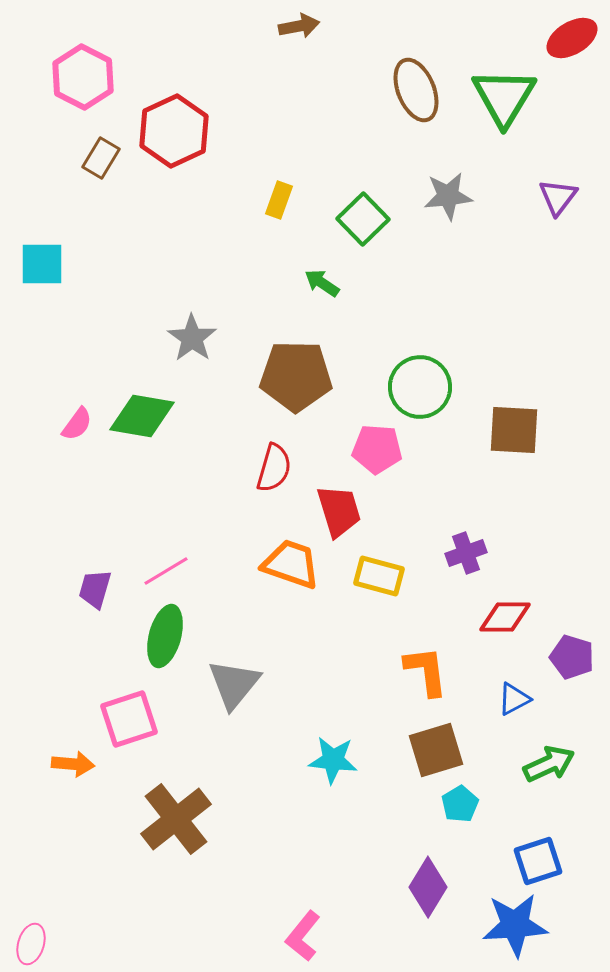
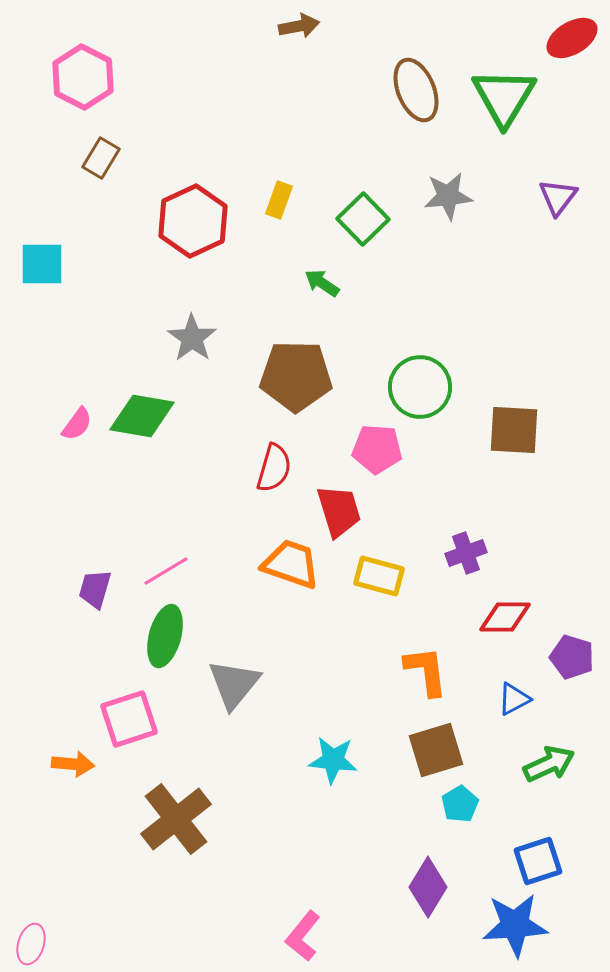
red hexagon at (174, 131): moved 19 px right, 90 px down
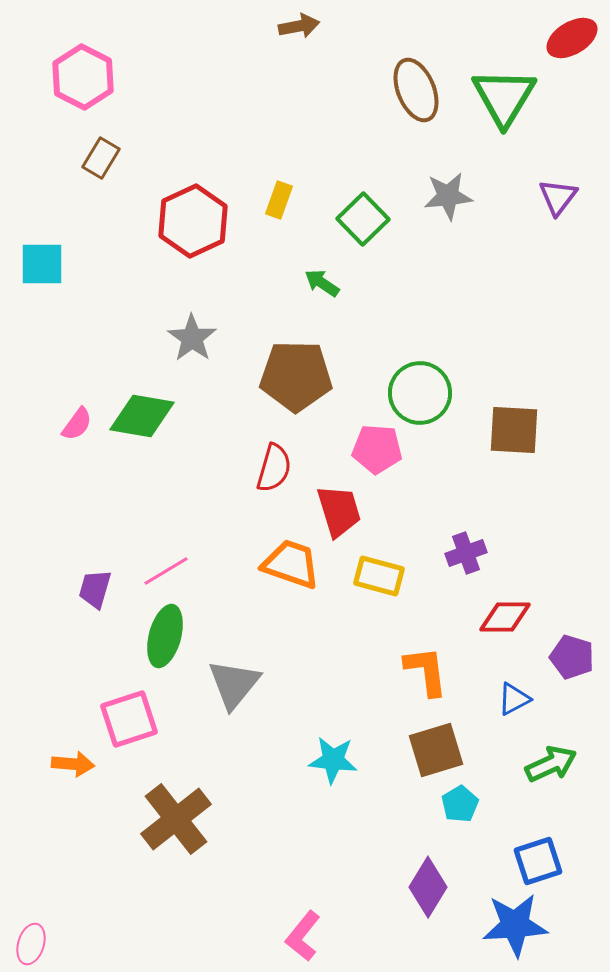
green circle at (420, 387): moved 6 px down
green arrow at (549, 764): moved 2 px right
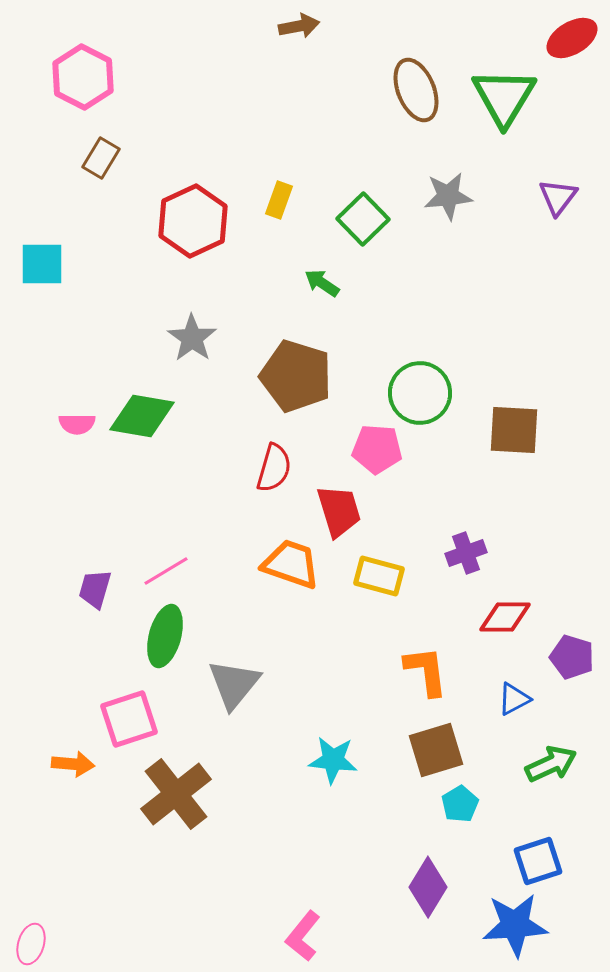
brown pentagon at (296, 376): rotated 16 degrees clockwise
pink semicircle at (77, 424): rotated 54 degrees clockwise
brown cross at (176, 819): moved 25 px up
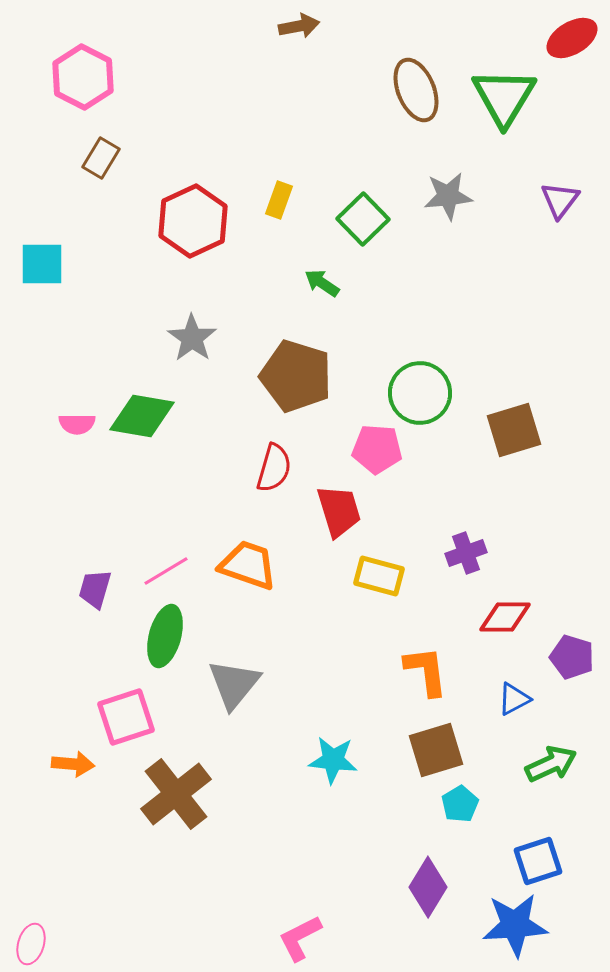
purple triangle at (558, 197): moved 2 px right, 3 px down
brown square at (514, 430): rotated 20 degrees counterclockwise
orange trapezoid at (291, 564): moved 43 px left, 1 px down
pink square at (129, 719): moved 3 px left, 2 px up
pink L-shape at (303, 936): moved 3 px left, 2 px down; rotated 24 degrees clockwise
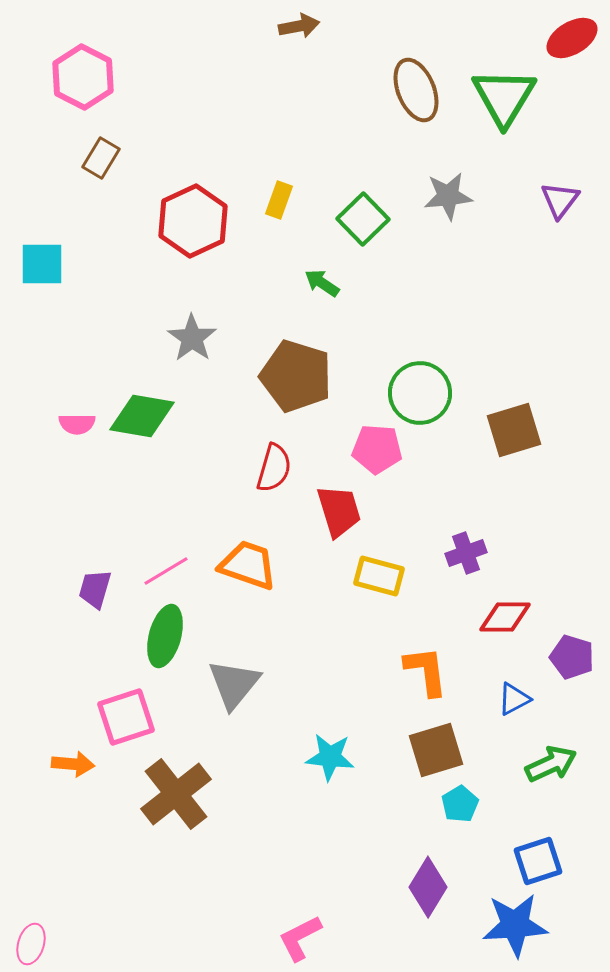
cyan star at (333, 760): moved 3 px left, 3 px up
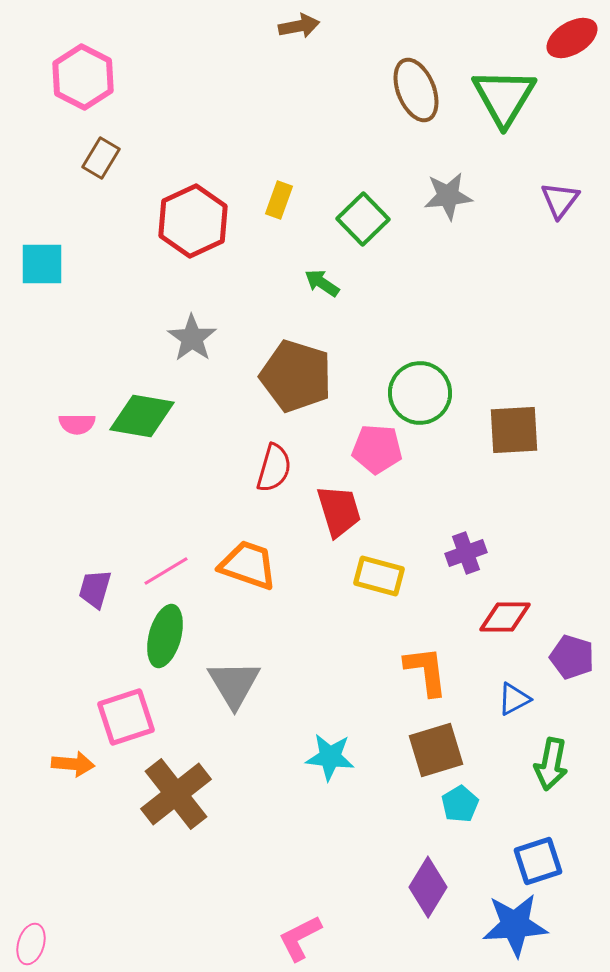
brown square at (514, 430): rotated 14 degrees clockwise
gray triangle at (234, 684): rotated 10 degrees counterclockwise
green arrow at (551, 764): rotated 126 degrees clockwise
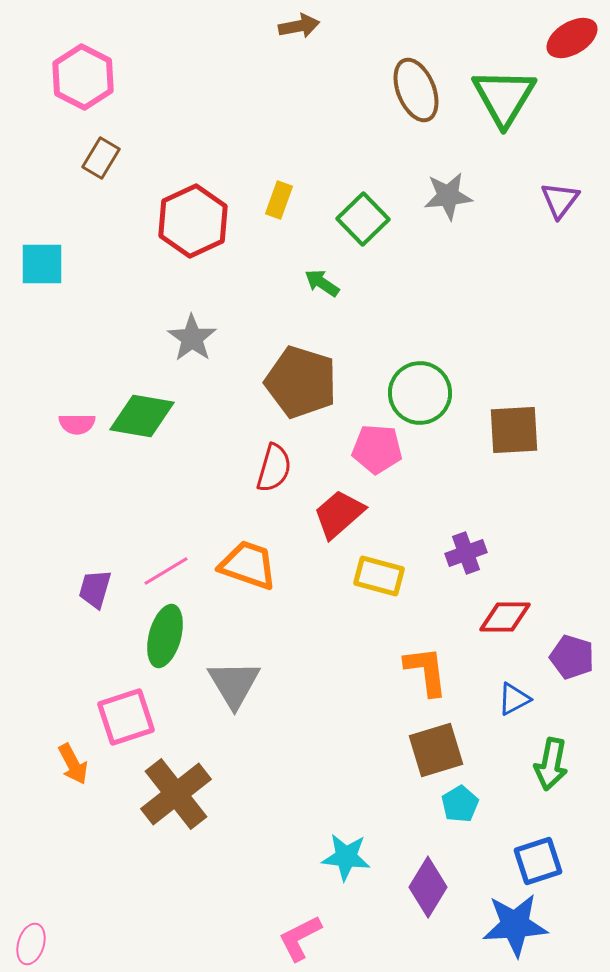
brown pentagon at (296, 376): moved 5 px right, 6 px down
red trapezoid at (339, 511): moved 3 px down; rotated 114 degrees counterclockwise
cyan star at (330, 757): moved 16 px right, 100 px down
orange arrow at (73, 764): rotated 57 degrees clockwise
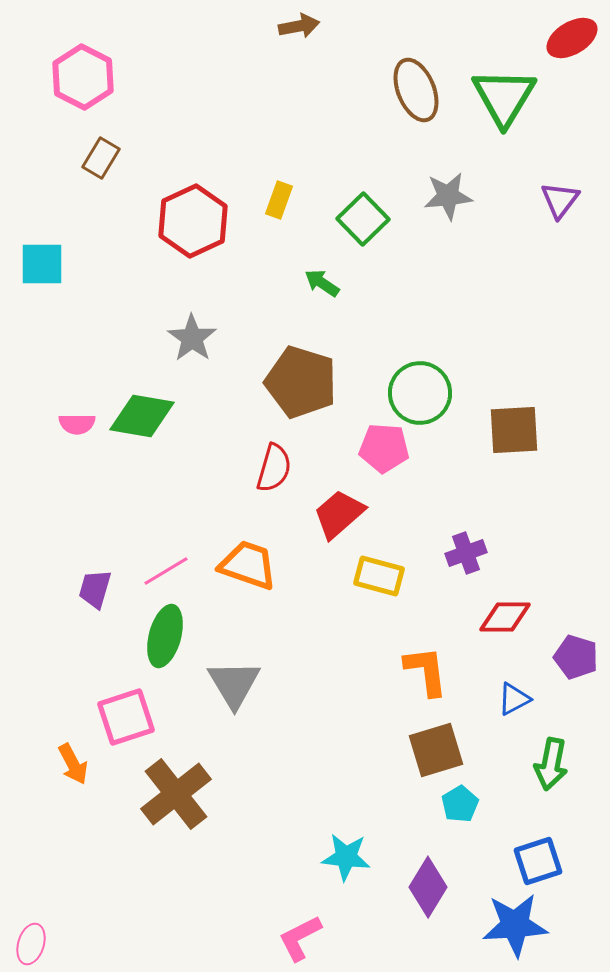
pink pentagon at (377, 449): moved 7 px right, 1 px up
purple pentagon at (572, 657): moved 4 px right
